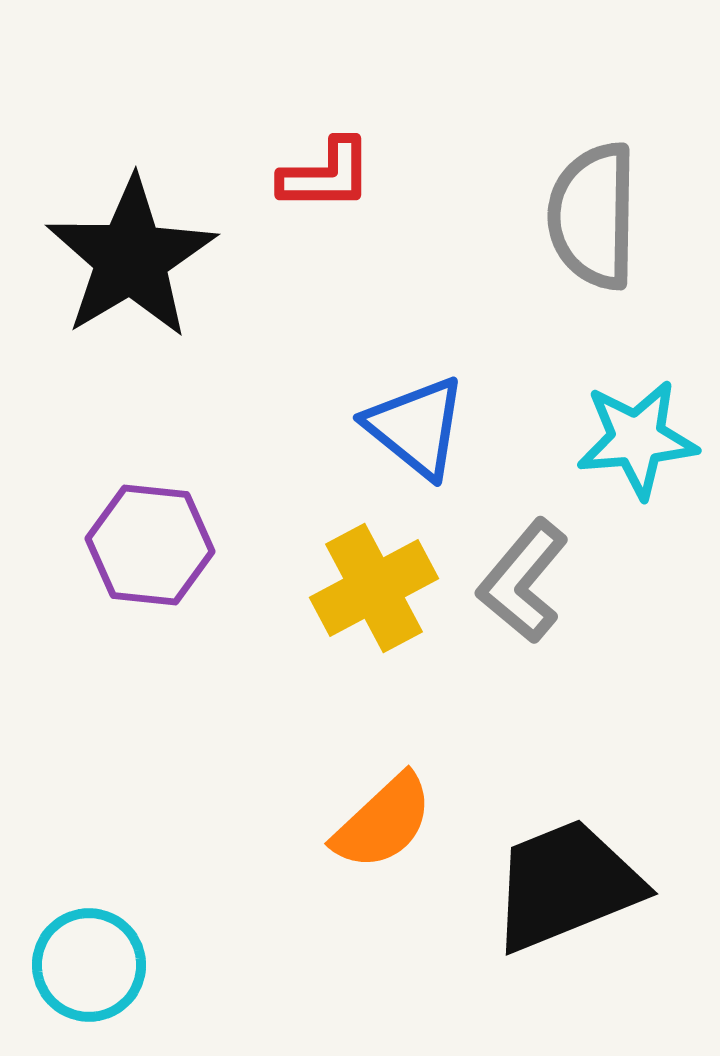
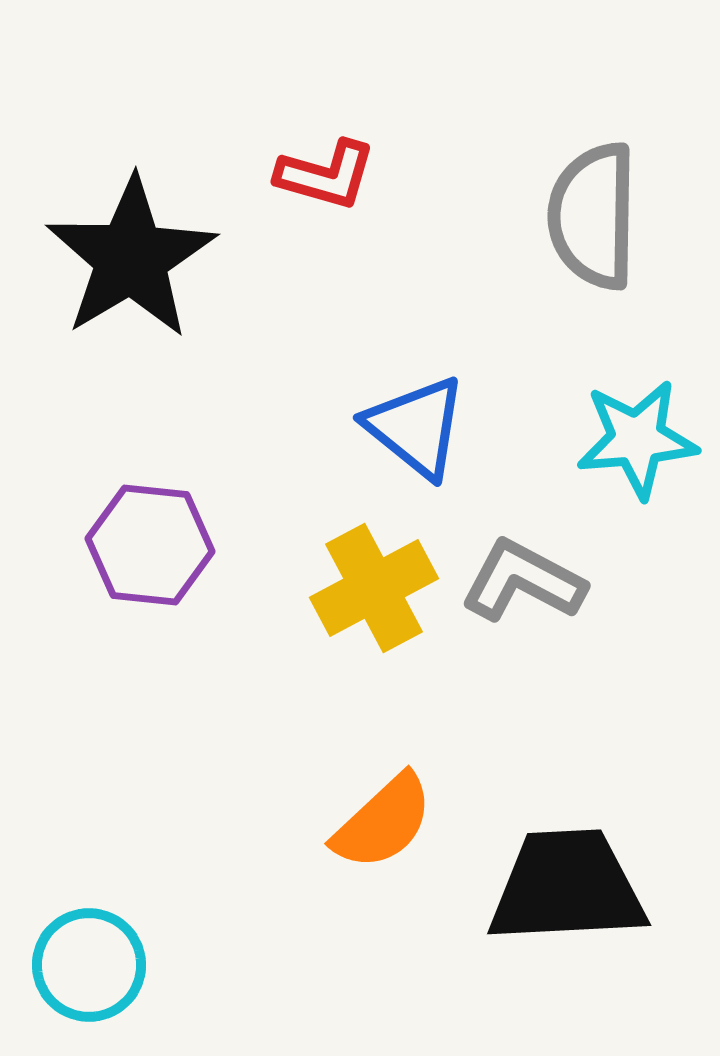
red L-shape: rotated 16 degrees clockwise
gray L-shape: rotated 78 degrees clockwise
black trapezoid: moved 1 px right, 2 px down; rotated 19 degrees clockwise
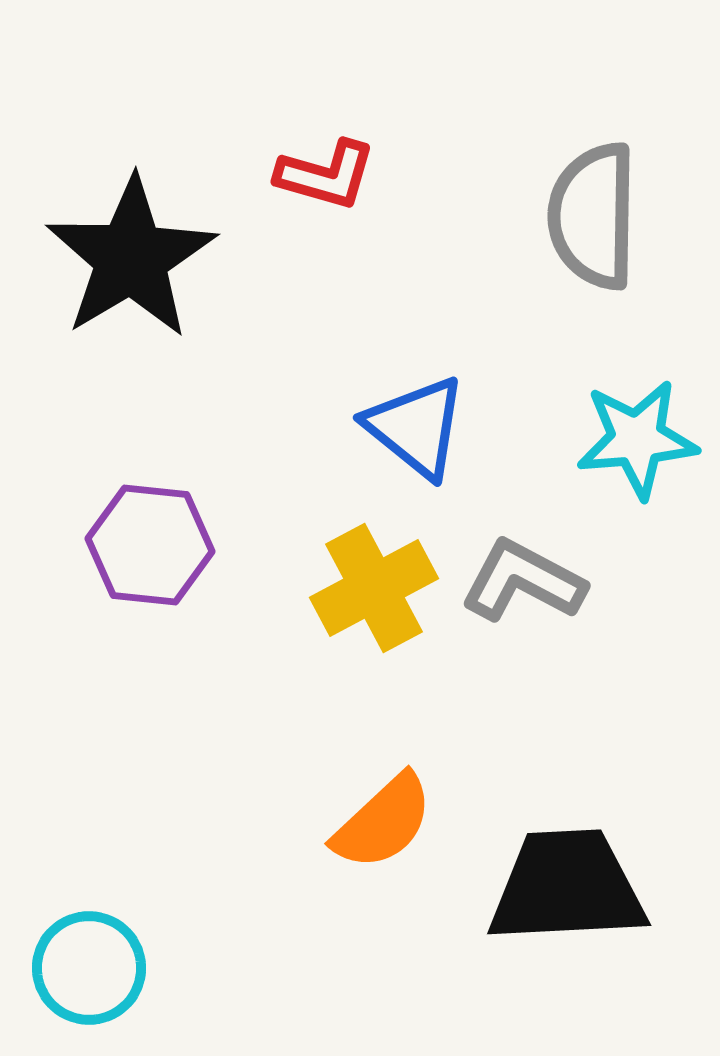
cyan circle: moved 3 px down
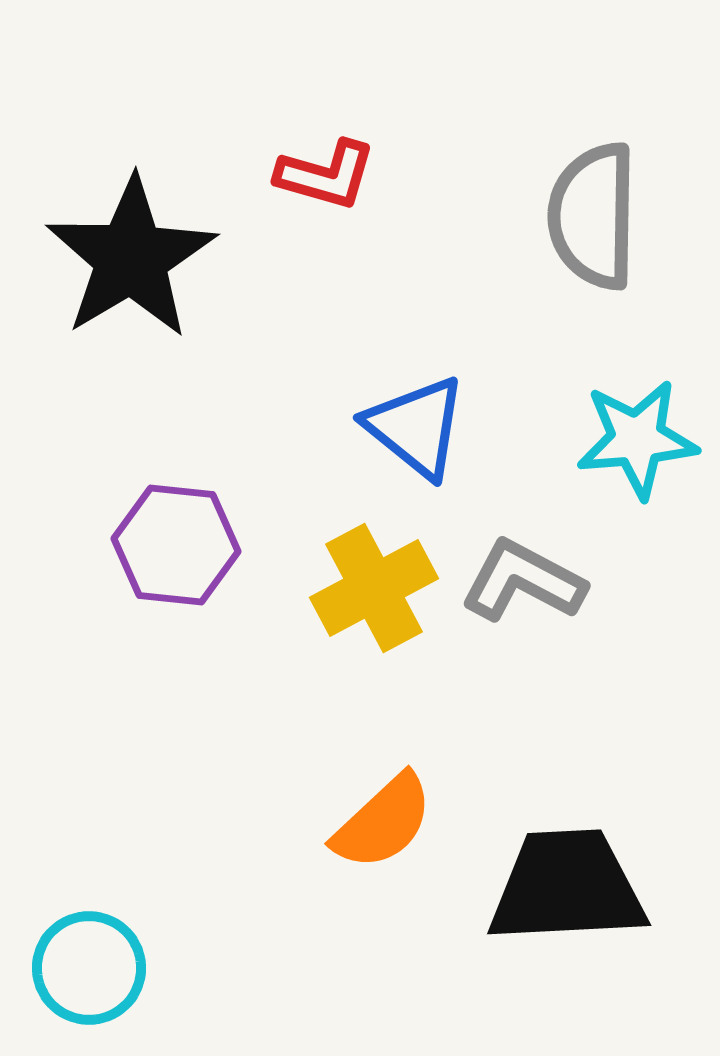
purple hexagon: moved 26 px right
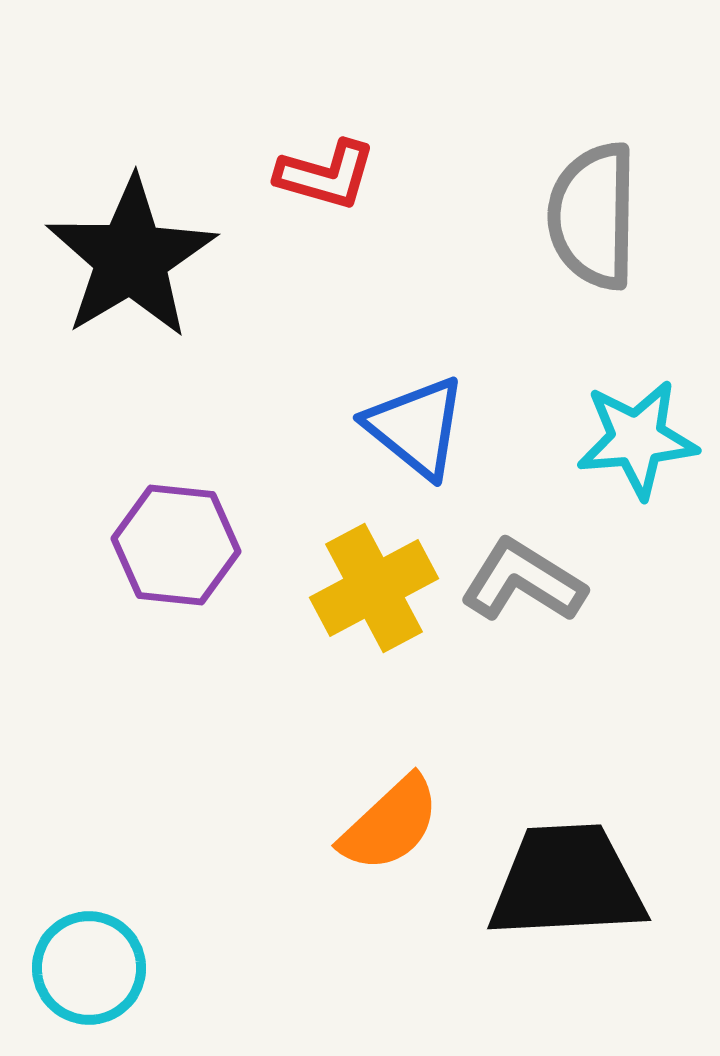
gray L-shape: rotated 4 degrees clockwise
orange semicircle: moved 7 px right, 2 px down
black trapezoid: moved 5 px up
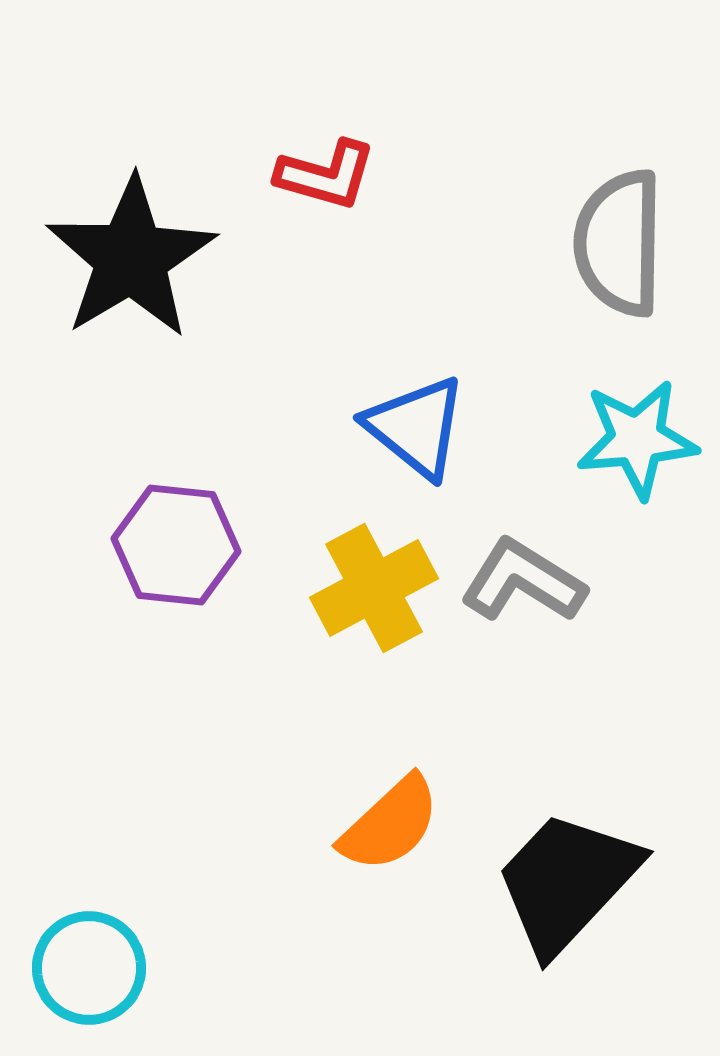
gray semicircle: moved 26 px right, 27 px down
black trapezoid: rotated 44 degrees counterclockwise
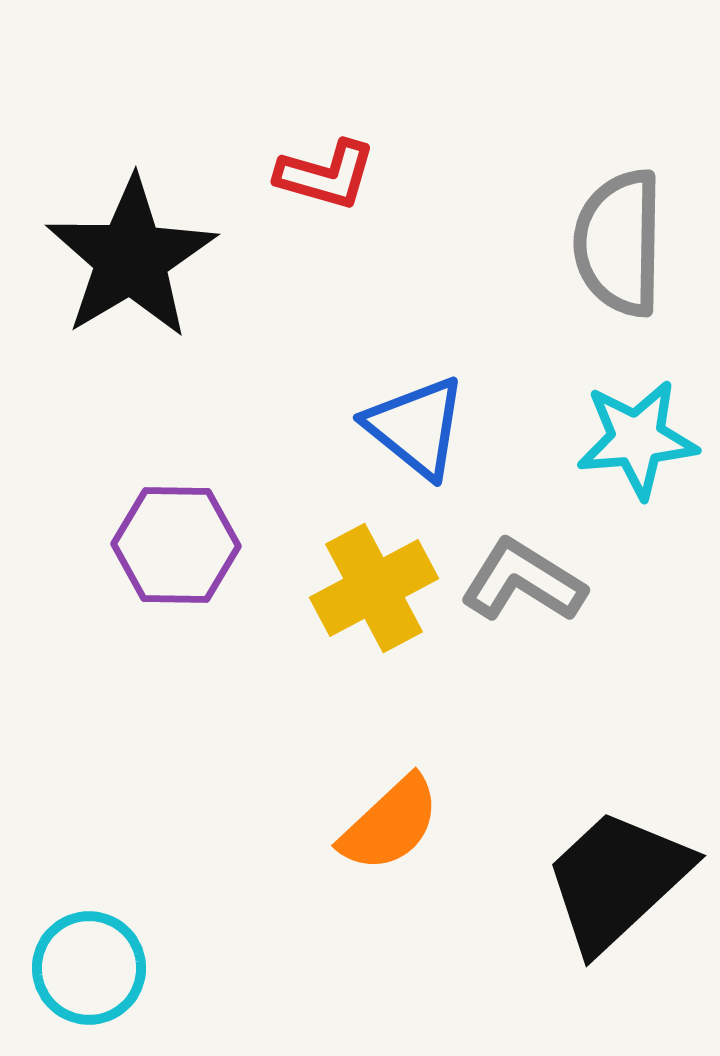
purple hexagon: rotated 5 degrees counterclockwise
black trapezoid: moved 50 px right, 2 px up; rotated 4 degrees clockwise
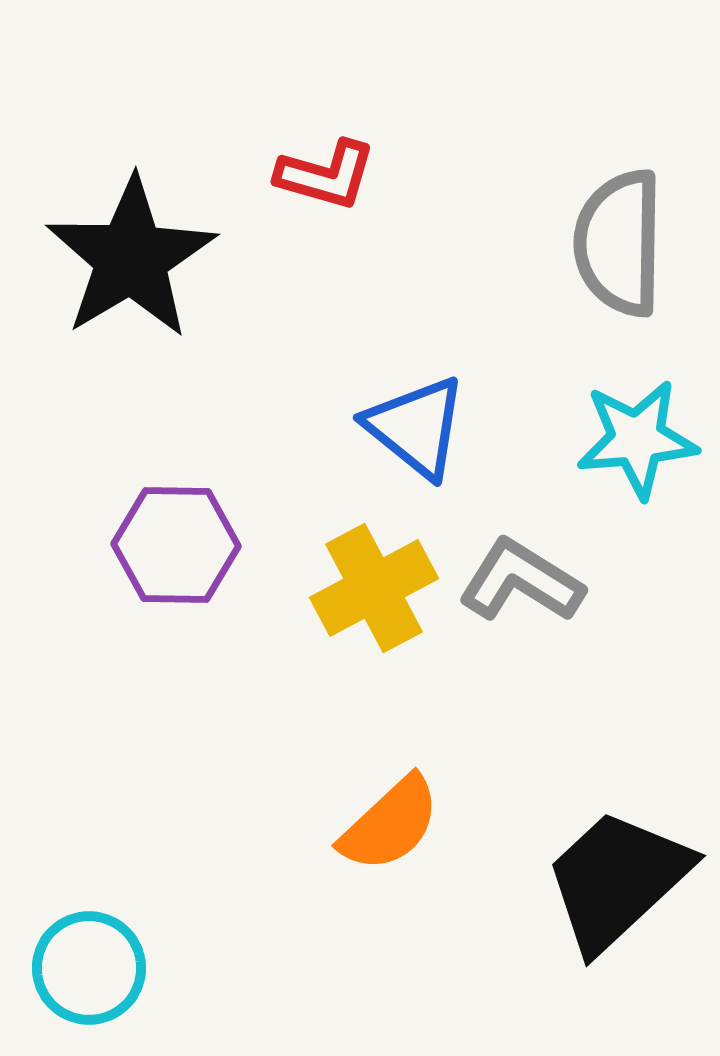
gray L-shape: moved 2 px left
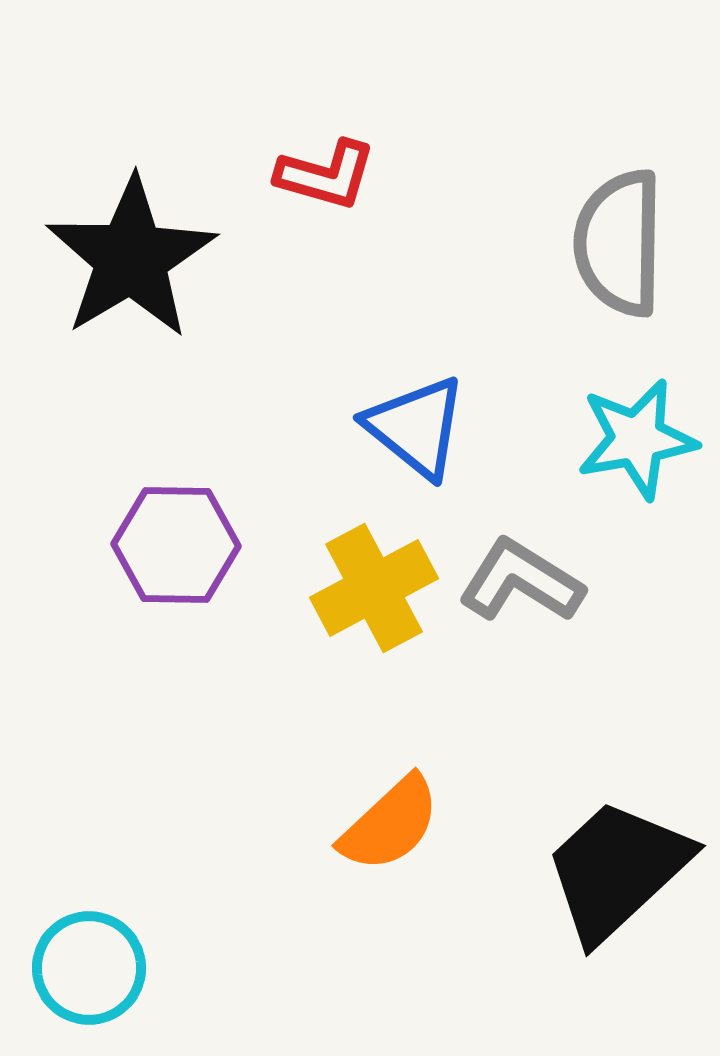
cyan star: rotated 5 degrees counterclockwise
black trapezoid: moved 10 px up
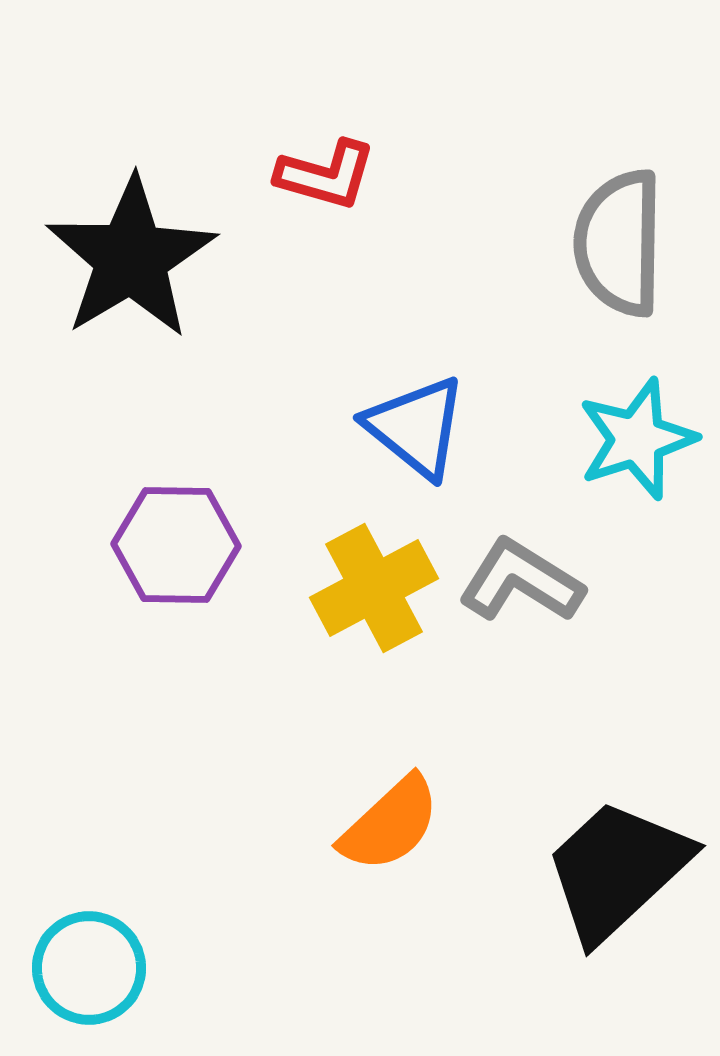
cyan star: rotated 8 degrees counterclockwise
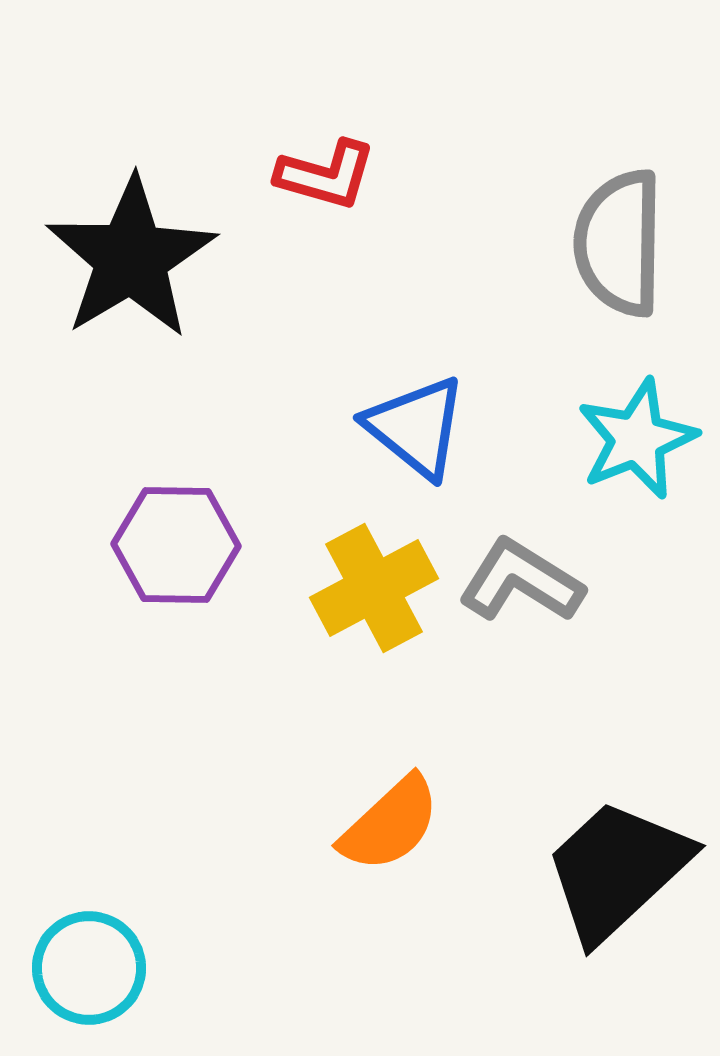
cyan star: rotated 4 degrees counterclockwise
